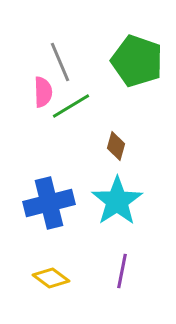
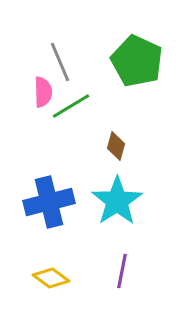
green pentagon: rotated 6 degrees clockwise
blue cross: moved 1 px up
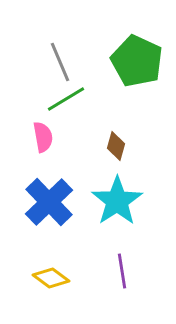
pink semicircle: moved 45 px down; rotated 8 degrees counterclockwise
green line: moved 5 px left, 7 px up
blue cross: rotated 30 degrees counterclockwise
purple line: rotated 20 degrees counterclockwise
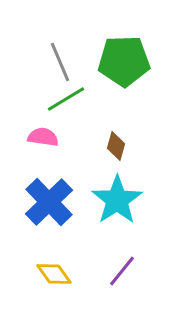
green pentagon: moved 13 px left; rotated 27 degrees counterclockwise
pink semicircle: rotated 72 degrees counterclockwise
cyan star: moved 1 px up
purple line: rotated 48 degrees clockwise
yellow diamond: moved 3 px right, 4 px up; rotated 18 degrees clockwise
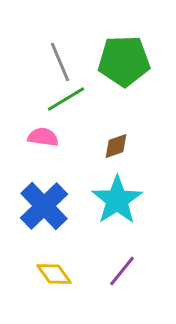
brown diamond: rotated 56 degrees clockwise
blue cross: moved 5 px left, 4 px down
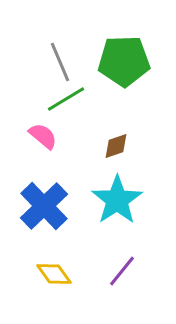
pink semicircle: moved 1 px up; rotated 32 degrees clockwise
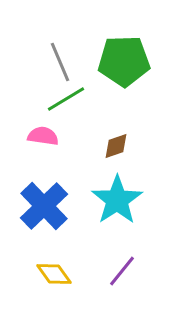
pink semicircle: rotated 32 degrees counterclockwise
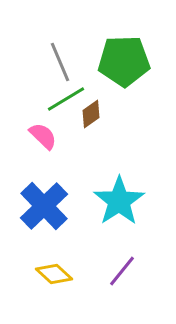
pink semicircle: rotated 36 degrees clockwise
brown diamond: moved 25 px left, 32 px up; rotated 16 degrees counterclockwise
cyan star: moved 2 px right, 1 px down
yellow diamond: rotated 12 degrees counterclockwise
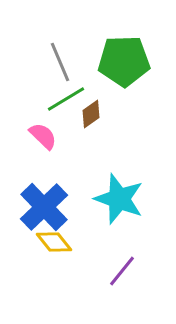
cyan star: moved 2 px up; rotated 18 degrees counterclockwise
blue cross: moved 1 px down
yellow diamond: moved 32 px up; rotated 9 degrees clockwise
